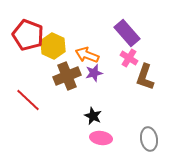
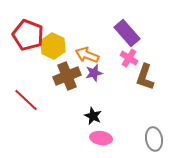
red line: moved 2 px left
gray ellipse: moved 5 px right
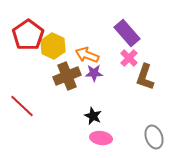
red pentagon: rotated 16 degrees clockwise
pink cross: rotated 12 degrees clockwise
purple star: rotated 12 degrees clockwise
red line: moved 4 px left, 6 px down
gray ellipse: moved 2 px up; rotated 10 degrees counterclockwise
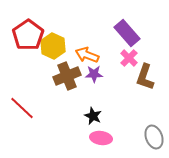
purple star: moved 1 px down
red line: moved 2 px down
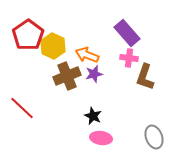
pink cross: rotated 36 degrees counterclockwise
purple star: rotated 12 degrees counterclockwise
